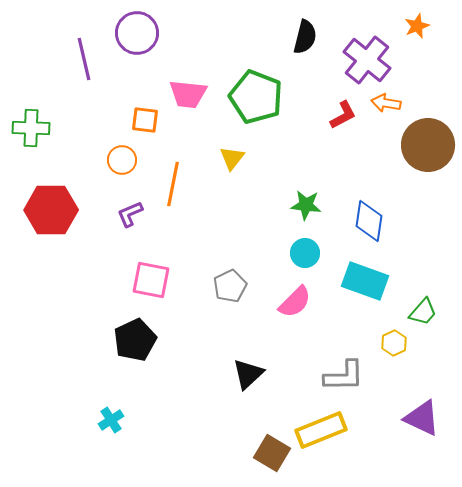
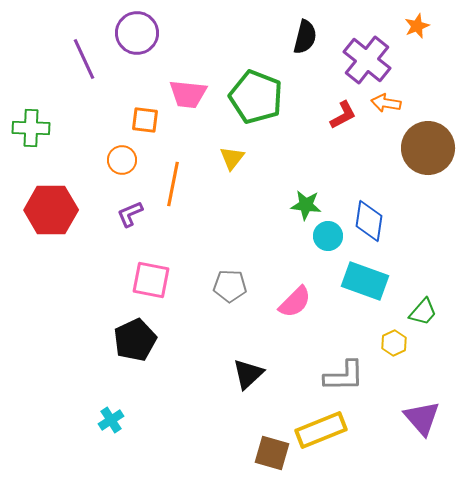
purple line: rotated 12 degrees counterclockwise
brown circle: moved 3 px down
cyan circle: moved 23 px right, 17 px up
gray pentagon: rotated 28 degrees clockwise
purple triangle: rotated 24 degrees clockwise
brown square: rotated 15 degrees counterclockwise
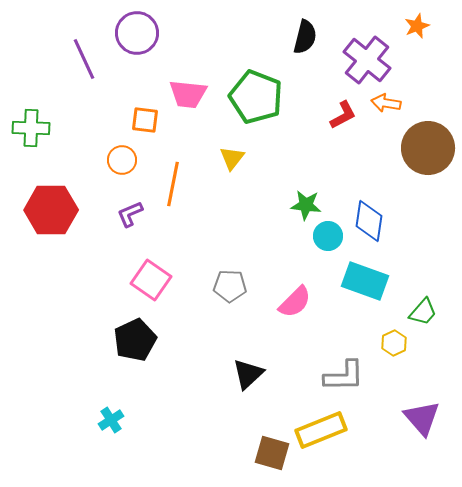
pink square: rotated 24 degrees clockwise
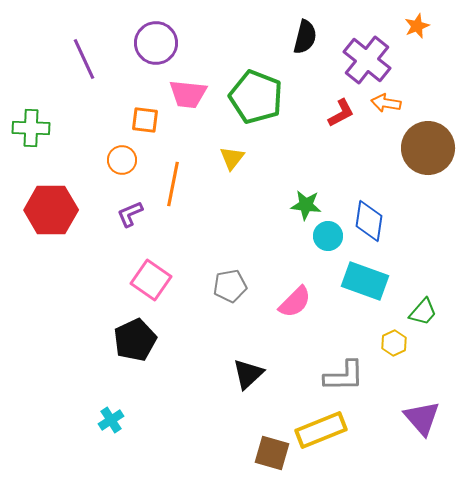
purple circle: moved 19 px right, 10 px down
red L-shape: moved 2 px left, 2 px up
gray pentagon: rotated 12 degrees counterclockwise
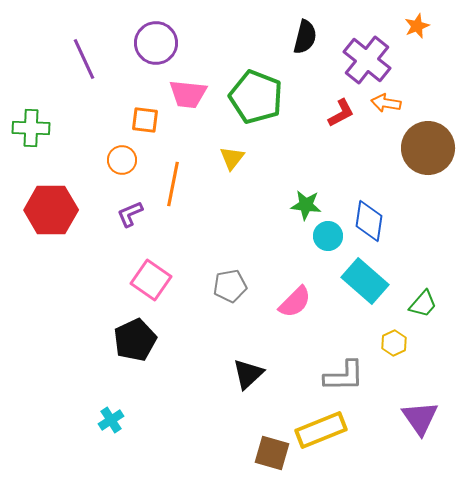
cyan rectangle: rotated 21 degrees clockwise
green trapezoid: moved 8 px up
purple triangle: moved 2 px left; rotated 6 degrees clockwise
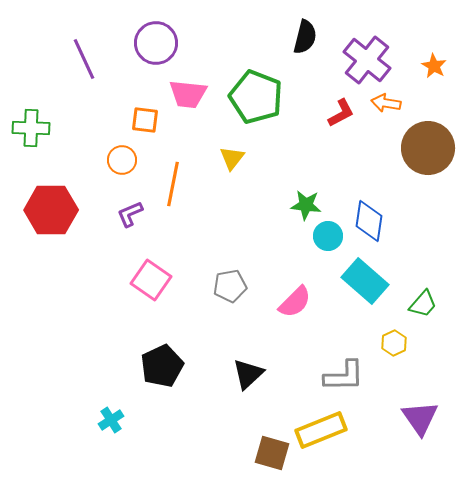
orange star: moved 17 px right, 40 px down; rotated 20 degrees counterclockwise
black pentagon: moved 27 px right, 26 px down
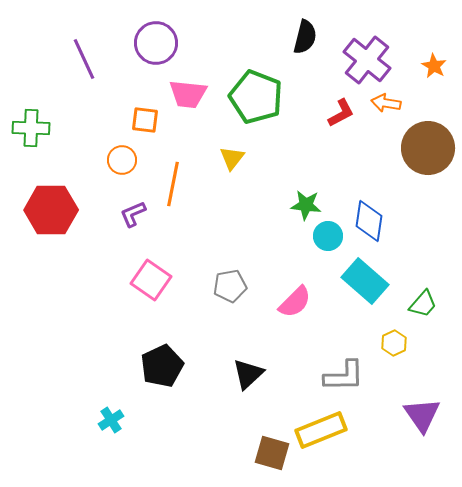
purple L-shape: moved 3 px right
purple triangle: moved 2 px right, 3 px up
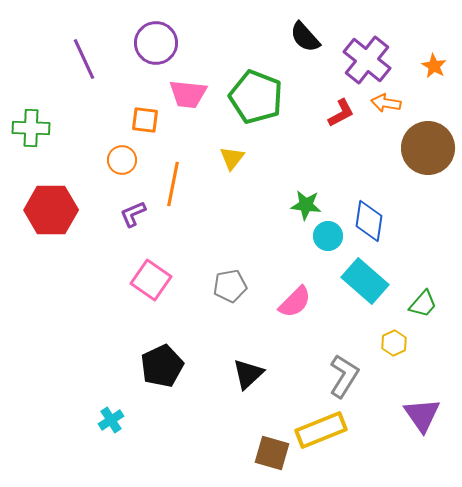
black semicircle: rotated 124 degrees clockwise
gray L-shape: rotated 57 degrees counterclockwise
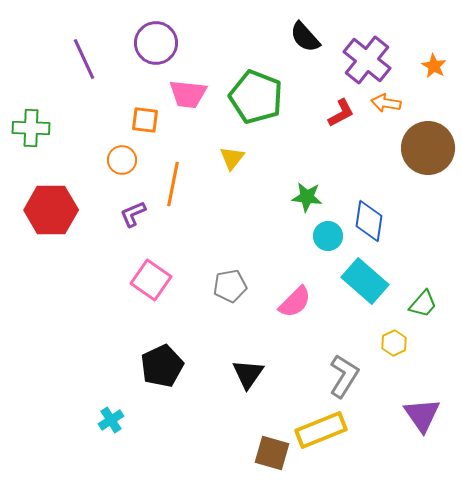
green star: moved 1 px right, 8 px up
black triangle: rotated 12 degrees counterclockwise
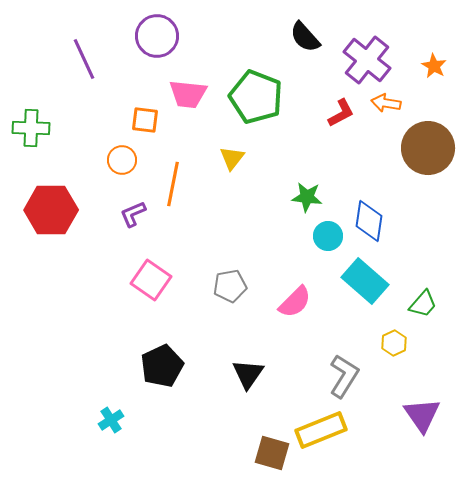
purple circle: moved 1 px right, 7 px up
